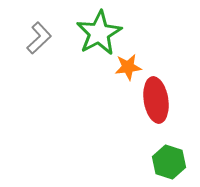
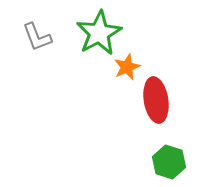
gray L-shape: moved 2 px left, 1 px up; rotated 112 degrees clockwise
orange star: moved 1 px left; rotated 16 degrees counterclockwise
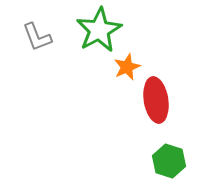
green star: moved 3 px up
green hexagon: moved 1 px up
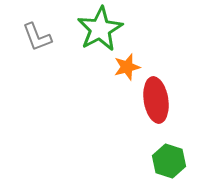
green star: moved 1 px right, 1 px up
orange star: rotated 8 degrees clockwise
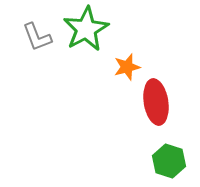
green star: moved 14 px left
red ellipse: moved 2 px down
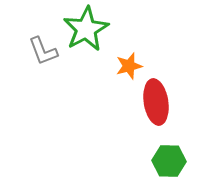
gray L-shape: moved 6 px right, 14 px down
orange star: moved 2 px right, 1 px up
green hexagon: rotated 16 degrees counterclockwise
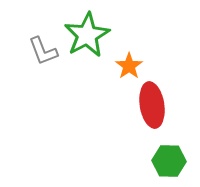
green star: moved 1 px right, 6 px down
orange star: rotated 20 degrees counterclockwise
red ellipse: moved 4 px left, 3 px down
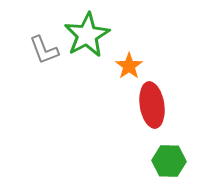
gray L-shape: moved 1 px right, 1 px up
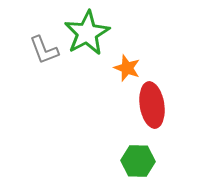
green star: moved 2 px up
orange star: moved 2 px left, 2 px down; rotated 16 degrees counterclockwise
green hexagon: moved 31 px left
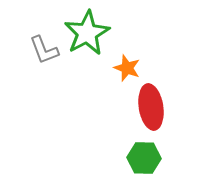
red ellipse: moved 1 px left, 2 px down
green hexagon: moved 6 px right, 3 px up
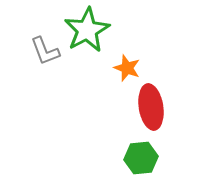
green star: moved 3 px up
gray L-shape: moved 1 px right, 1 px down
green hexagon: moved 3 px left; rotated 8 degrees counterclockwise
